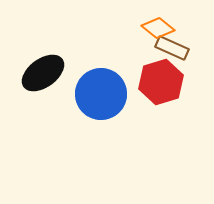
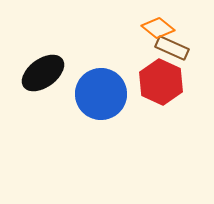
red hexagon: rotated 18 degrees counterclockwise
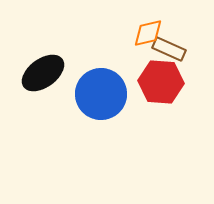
orange diamond: moved 10 px left, 5 px down; rotated 52 degrees counterclockwise
brown rectangle: moved 3 px left, 1 px down
red hexagon: rotated 21 degrees counterclockwise
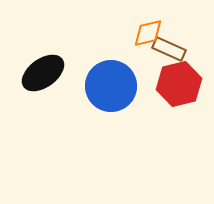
red hexagon: moved 18 px right, 2 px down; rotated 18 degrees counterclockwise
blue circle: moved 10 px right, 8 px up
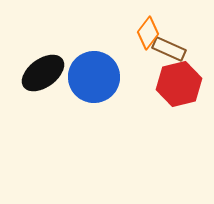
orange diamond: rotated 40 degrees counterclockwise
blue circle: moved 17 px left, 9 px up
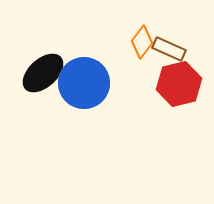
orange diamond: moved 6 px left, 9 px down
black ellipse: rotated 6 degrees counterclockwise
blue circle: moved 10 px left, 6 px down
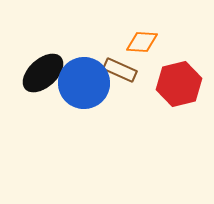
orange diamond: rotated 56 degrees clockwise
brown rectangle: moved 49 px left, 21 px down
